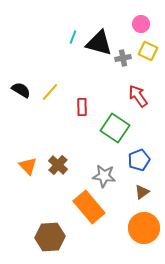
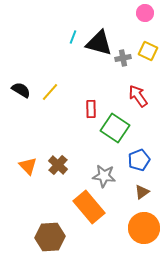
pink circle: moved 4 px right, 11 px up
red rectangle: moved 9 px right, 2 px down
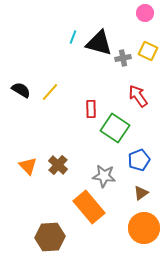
brown triangle: moved 1 px left, 1 px down
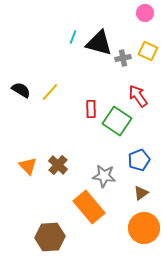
green square: moved 2 px right, 7 px up
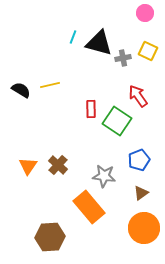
yellow line: moved 7 px up; rotated 36 degrees clockwise
orange triangle: rotated 18 degrees clockwise
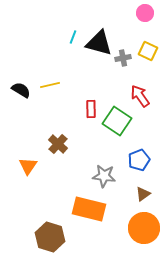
red arrow: moved 2 px right
brown cross: moved 21 px up
brown triangle: moved 2 px right, 1 px down
orange rectangle: moved 2 px down; rotated 36 degrees counterclockwise
brown hexagon: rotated 20 degrees clockwise
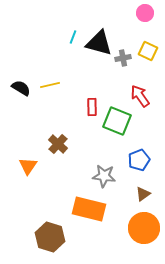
black semicircle: moved 2 px up
red rectangle: moved 1 px right, 2 px up
green square: rotated 12 degrees counterclockwise
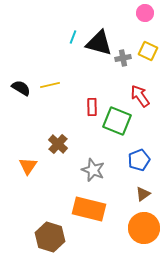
gray star: moved 11 px left, 6 px up; rotated 15 degrees clockwise
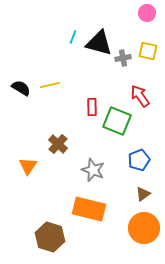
pink circle: moved 2 px right
yellow square: rotated 12 degrees counterclockwise
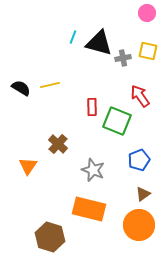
orange circle: moved 5 px left, 3 px up
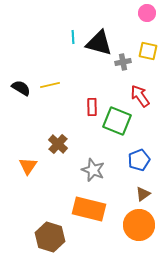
cyan line: rotated 24 degrees counterclockwise
gray cross: moved 4 px down
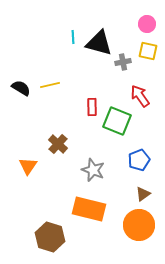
pink circle: moved 11 px down
